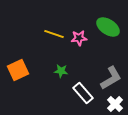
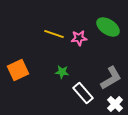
green star: moved 1 px right, 1 px down
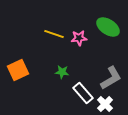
white cross: moved 10 px left
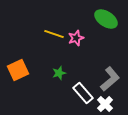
green ellipse: moved 2 px left, 8 px up
pink star: moved 3 px left; rotated 14 degrees counterclockwise
green star: moved 3 px left, 1 px down; rotated 24 degrees counterclockwise
gray L-shape: moved 1 px left, 1 px down; rotated 10 degrees counterclockwise
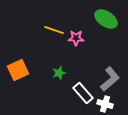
yellow line: moved 4 px up
pink star: rotated 21 degrees clockwise
white cross: rotated 28 degrees counterclockwise
